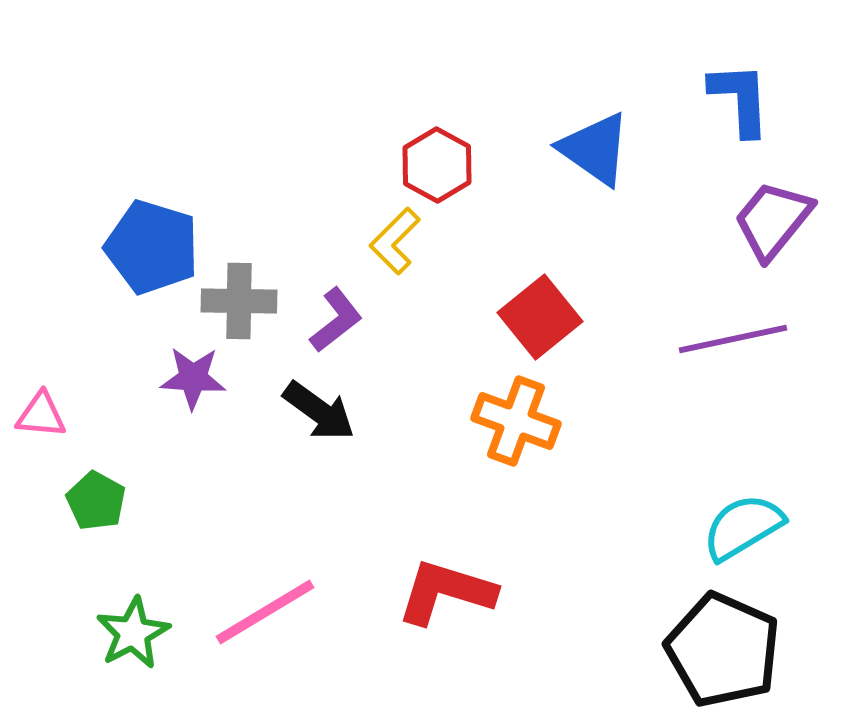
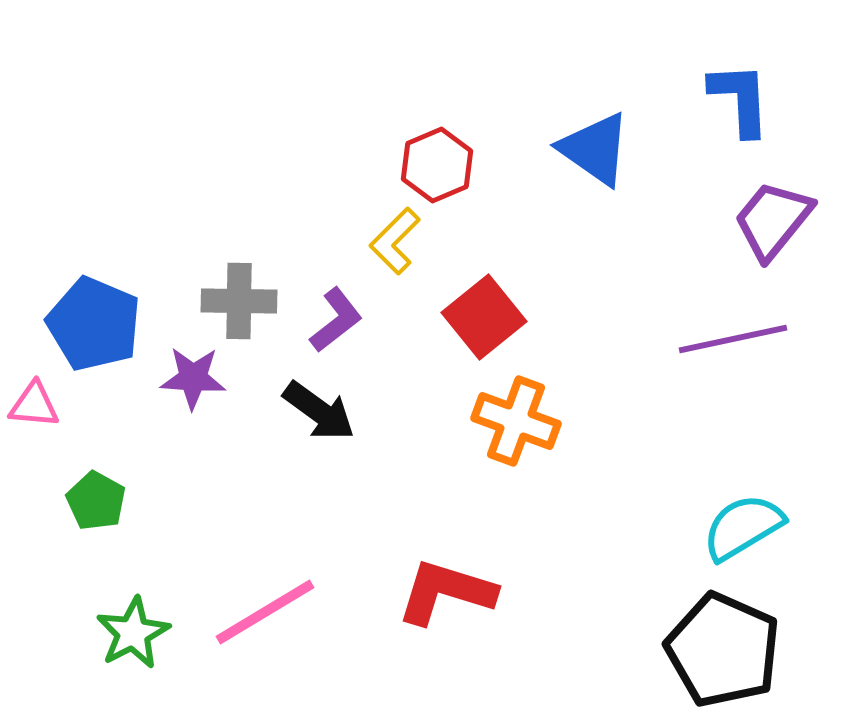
red hexagon: rotated 8 degrees clockwise
blue pentagon: moved 58 px left, 77 px down; rotated 6 degrees clockwise
red square: moved 56 px left
pink triangle: moved 7 px left, 10 px up
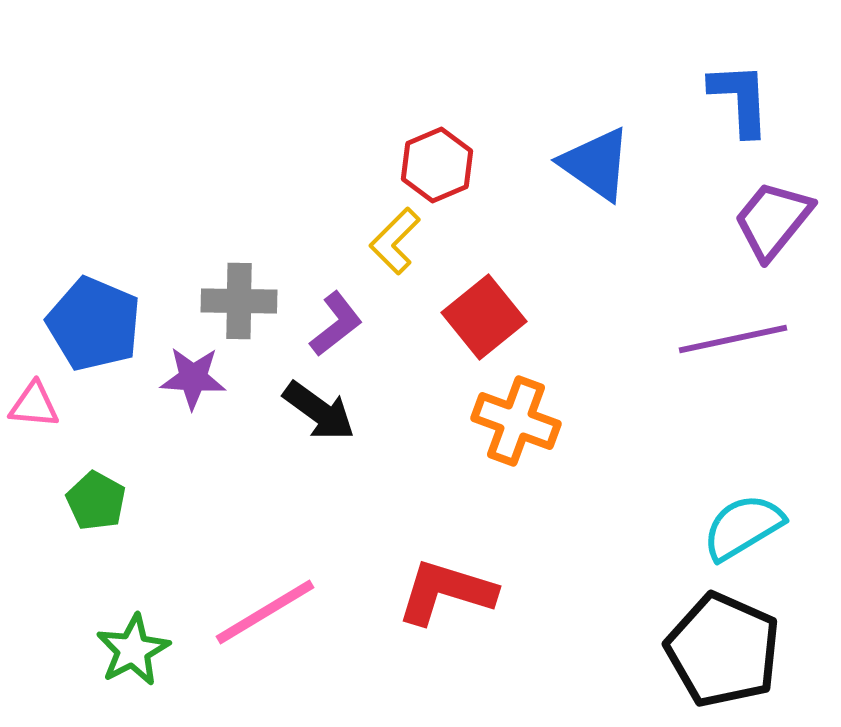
blue triangle: moved 1 px right, 15 px down
purple L-shape: moved 4 px down
green star: moved 17 px down
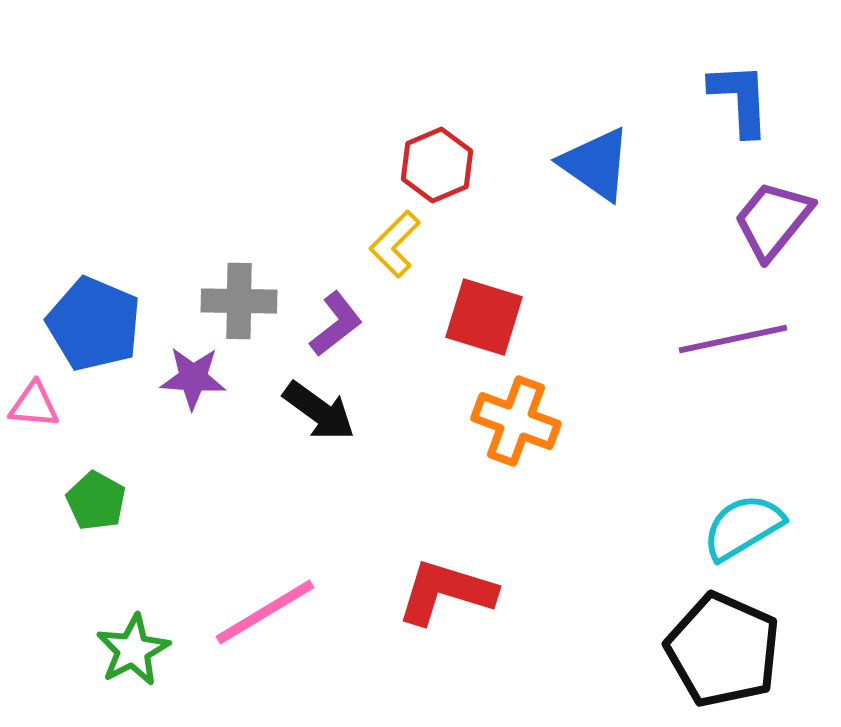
yellow L-shape: moved 3 px down
red square: rotated 34 degrees counterclockwise
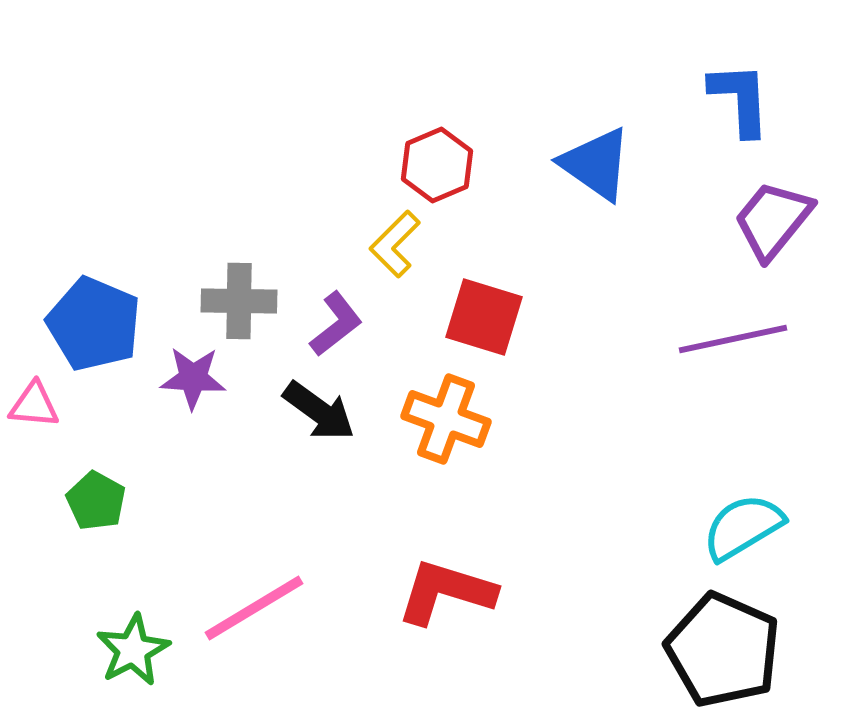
orange cross: moved 70 px left, 2 px up
pink line: moved 11 px left, 4 px up
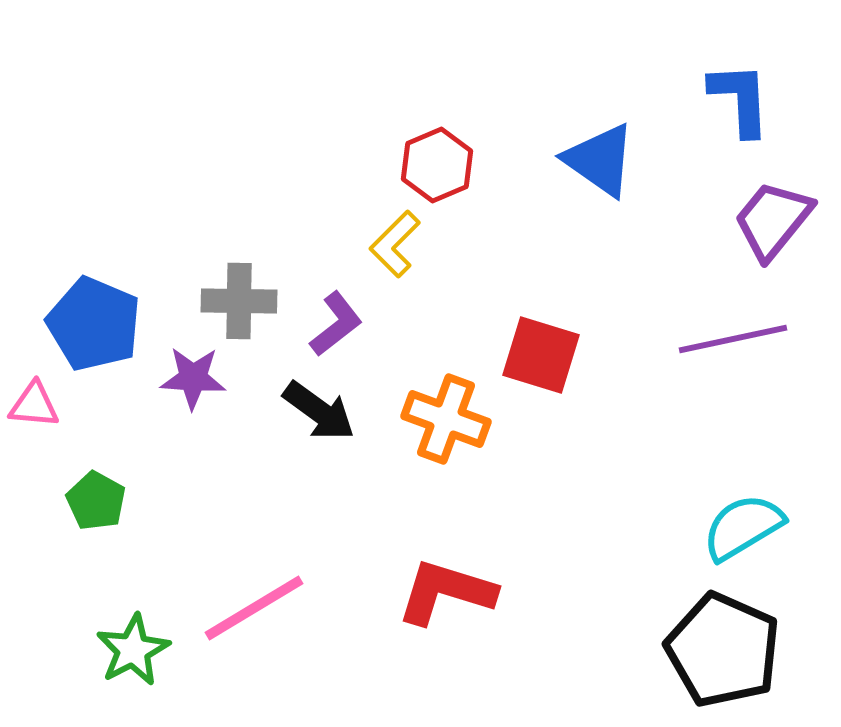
blue triangle: moved 4 px right, 4 px up
red square: moved 57 px right, 38 px down
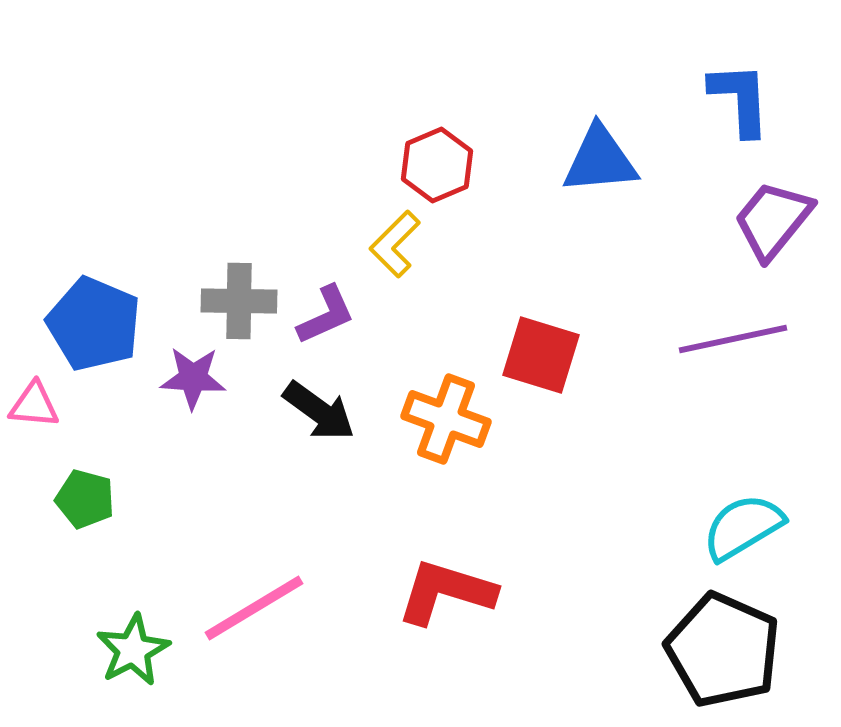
blue triangle: rotated 40 degrees counterclockwise
purple L-shape: moved 10 px left, 9 px up; rotated 14 degrees clockwise
green pentagon: moved 11 px left, 2 px up; rotated 14 degrees counterclockwise
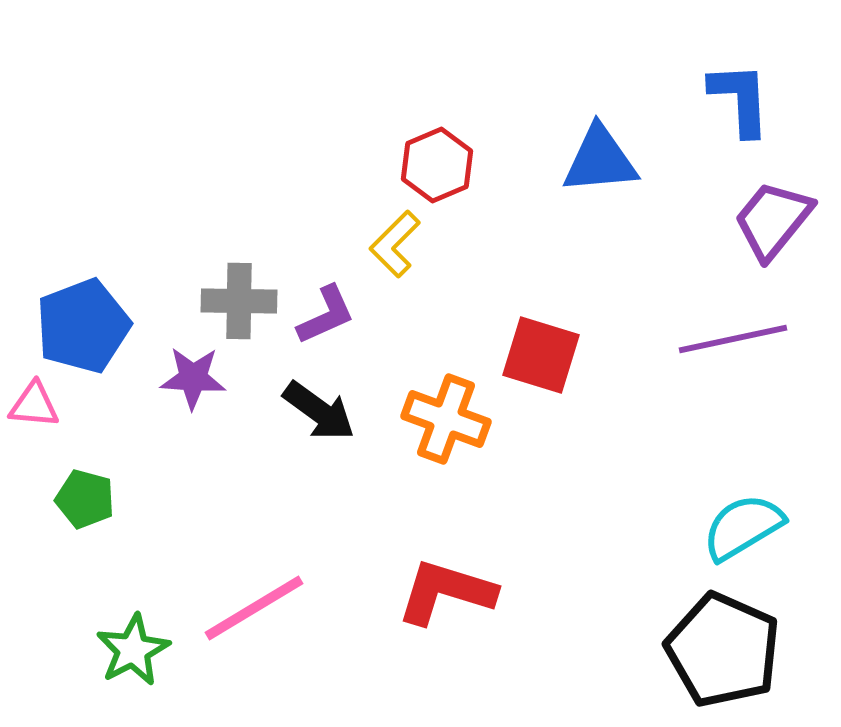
blue pentagon: moved 11 px left, 2 px down; rotated 28 degrees clockwise
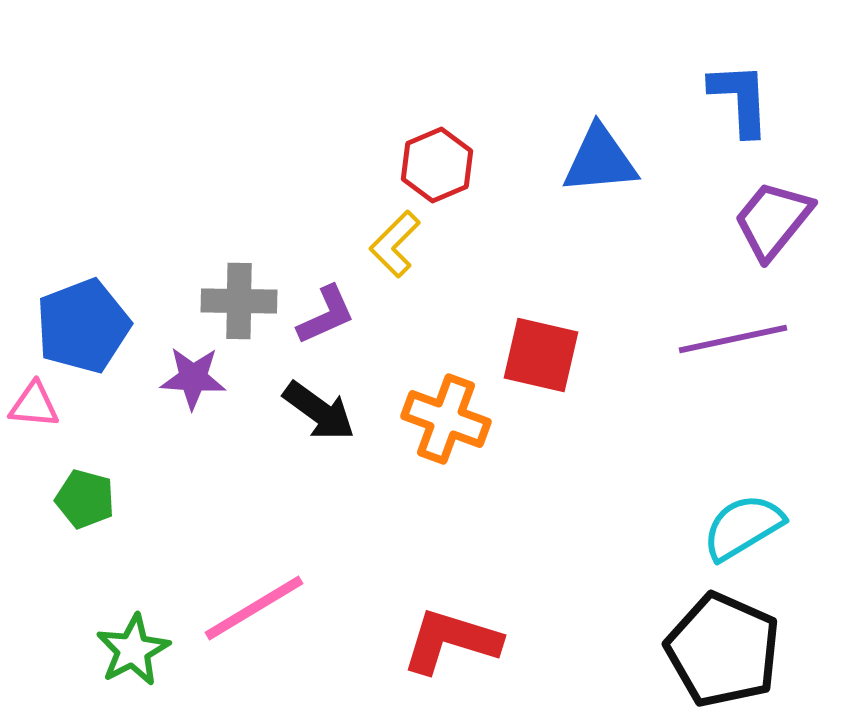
red square: rotated 4 degrees counterclockwise
red L-shape: moved 5 px right, 49 px down
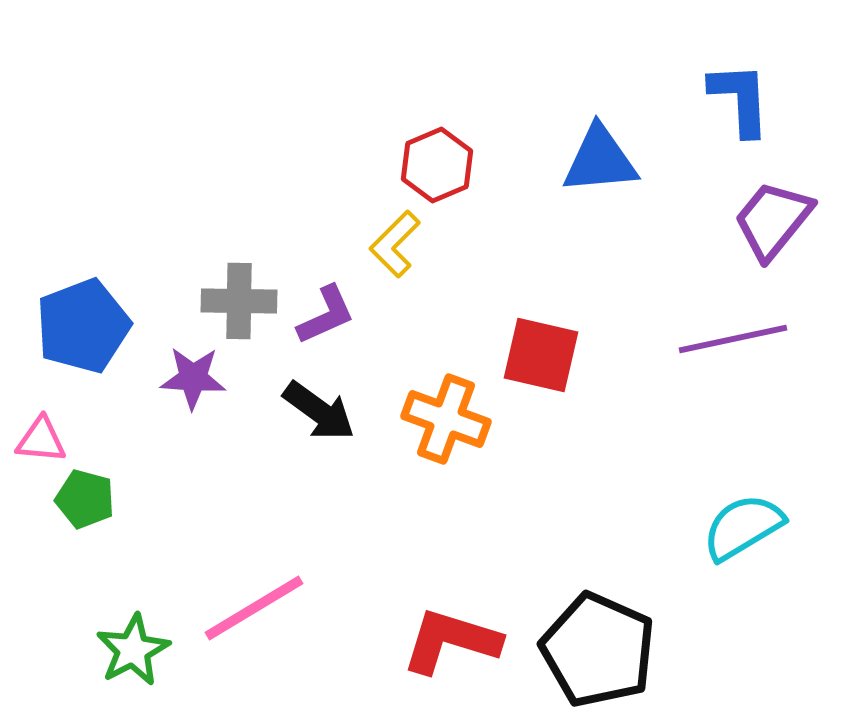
pink triangle: moved 7 px right, 35 px down
black pentagon: moved 125 px left
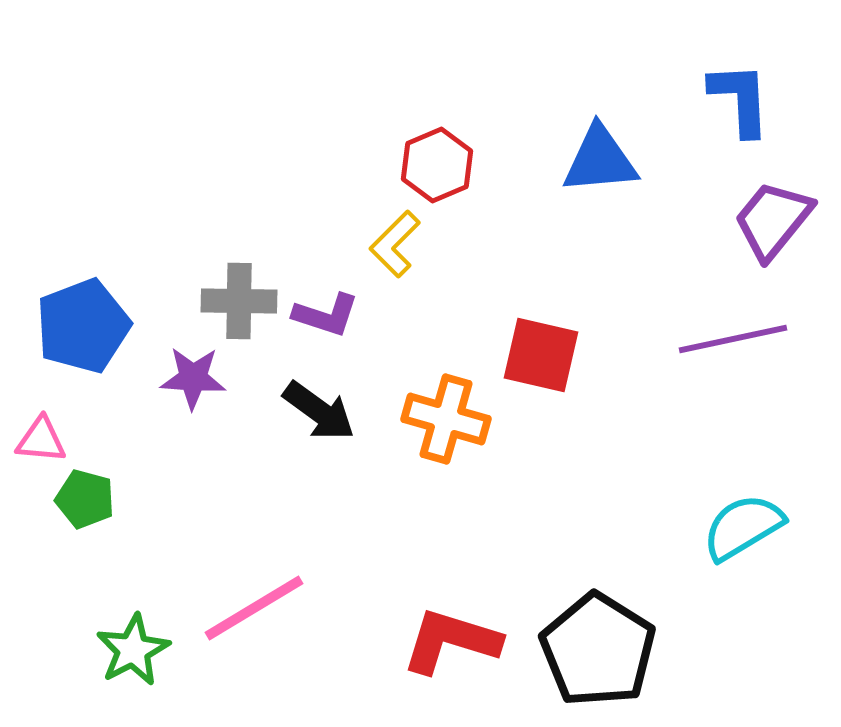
purple L-shape: rotated 42 degrees clockwise
orange cross: rotated 4 degrees counterclockwise
black pentagon: rotated 8 degrees clockwise
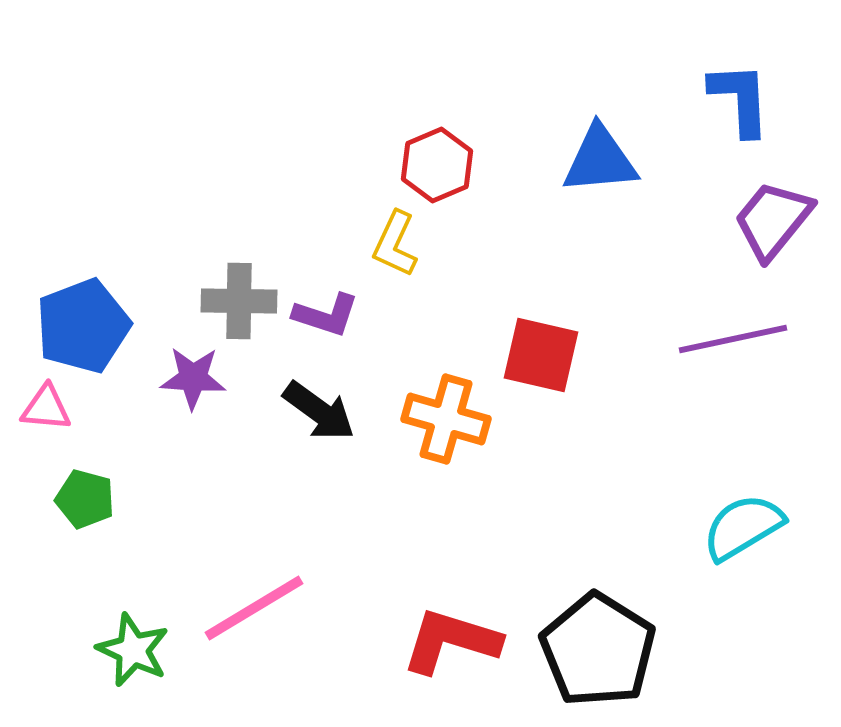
yellow L-shape: rotated 20 degrees counterclockwise
pink triangle: moved 5 px right, 32 px up
green star: rotated 20 degrees counterclockwise
